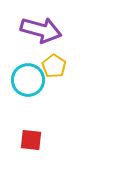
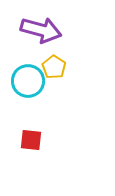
yellow pentagon: moved 1 px down
cyan circle: moved 1 px down
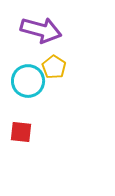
red square: moved 10 px left, 8 px up
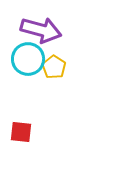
cyan circle: moved 22 px up
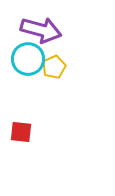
yellow pentagon: rotated 15 degrees clockwise
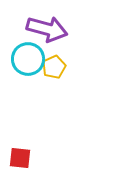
purple arrow: moved 6 px right, 1 px up
red square: moved 1 px left, 26 px down
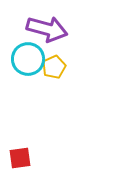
red square: rotated 15 degrees counterclockwise
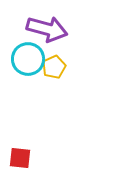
red square: rotated 15 degrees clockwise
